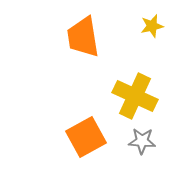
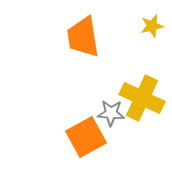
yellow cross: moved 7 px right, 2 px down
gray star: moved 31 px left, 28 px up
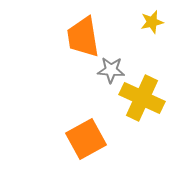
yellow star: moved 4 px up
gray star: moved 43 px up
orange square: moved 2 px down
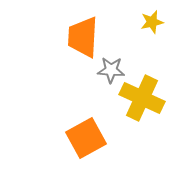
orange trapezoid: rotated 12 degrees clockwise
orange square: moved 1 px up
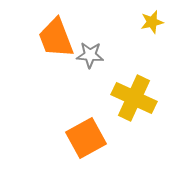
orange trapezoid: moved 27 px left, 1 px down; rotated 24 degrees counterclockwise
gray star: moved 21 px left, 15 px up
yellow cross: moved 8 px left
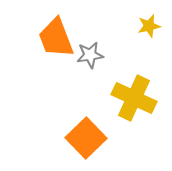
yellow star: moved 3 px left, 4 px down
gray star: rotated 12 degrees counterclockwise
orange square: rotated 15 degrees counterclockwise
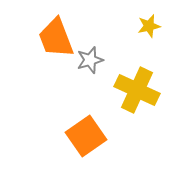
gray star: moved 5 px down; rotated 8 degrees counterclockwise
yellow cross: moved 3 px right, 8 px up
orange square: moved 2 px up; rotated 9 degrees clockwise
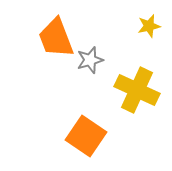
orange square: rotated 21 degrees counterclockwise
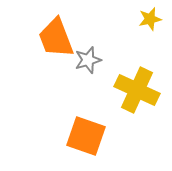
yellow star: moved 1 px right, 7 px up
gray star: moved 2 px left
orange square: rotated 15 degrees counterclockwise
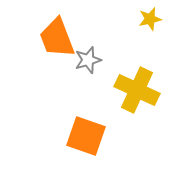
orange trapezoid: moved 1 px right
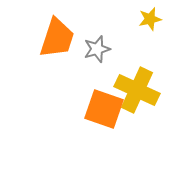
orange trapezoid: rotated 141 degrees counterclockwise
gray star: moved 9 px right, 11 px up
orange square: moved 18 px right, 27 px up
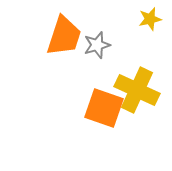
orange trapezoid: moved 7 px right, 2 px up
gray star: moved 4 px up
orange square: moved 1 px up
